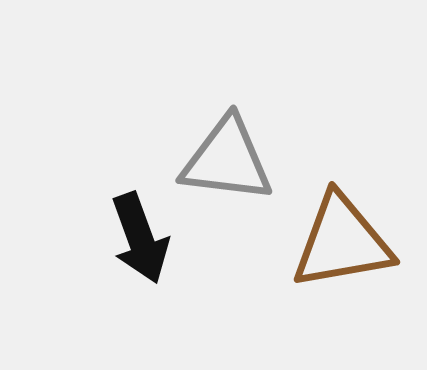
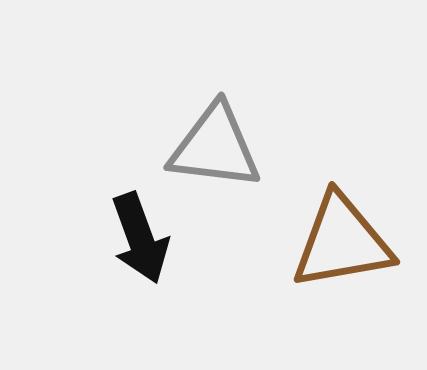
gray triangle: moved 12 px left, 13 px up
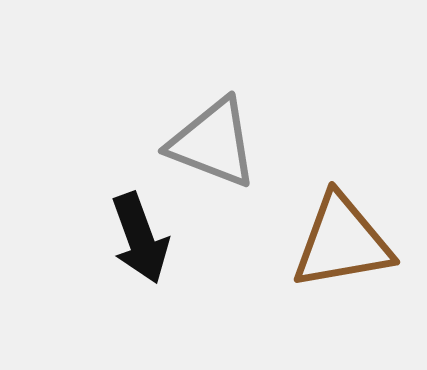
gray triangle: moved 2 px left, 4 px up; rotated 14 degrees clockwise
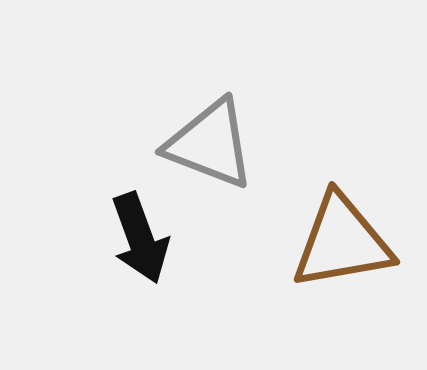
gray triangle: moved 3 px left, 1 px down
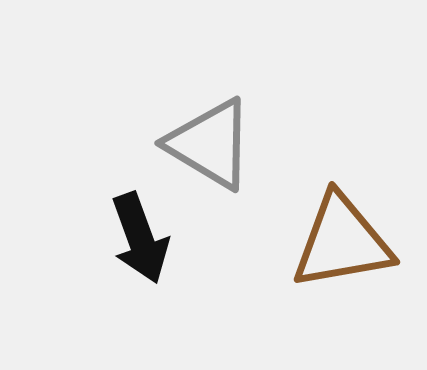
gray triangle: rotated 10 degrees clockwise
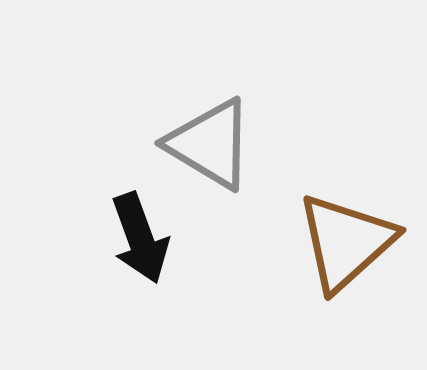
brown triangle: moved 4 px right; rotated 32 degrees counterclockwise
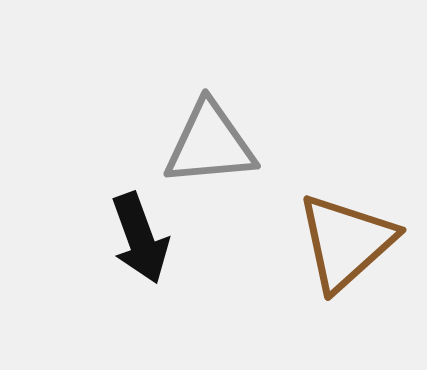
gray triangle: rotated 36 degrees counterclockwise
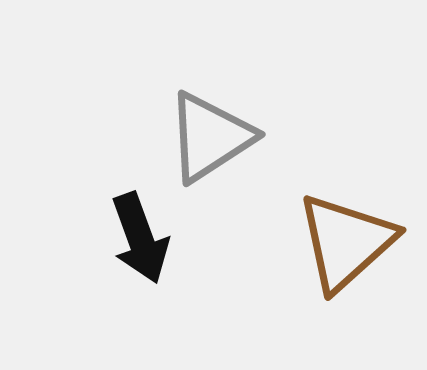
gray triangle: moved 7 px up; rotated 28 degrees counterclockwise
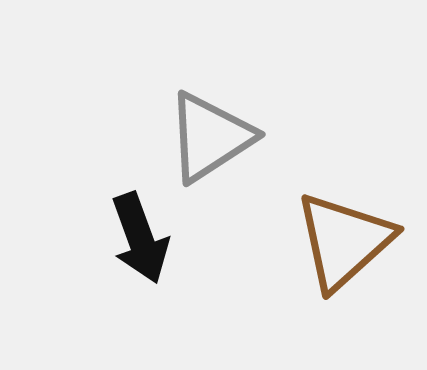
brown triangle: moved 2 px left, 1 px up
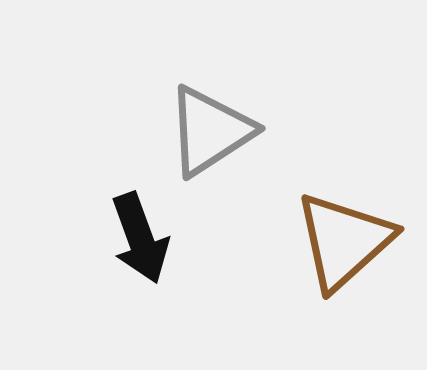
gray triangle: moved 6 px up
